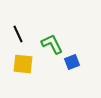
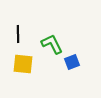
black line: rotated 24 degrees clockwise
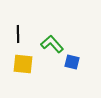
green L-shape: rotated 15 degrees counterclockwise
blue square: rotated 35 degrees clockwise
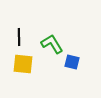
black line: moved 1 px right, 3 px down
green L-shape: rotated 10 degrees clockwise
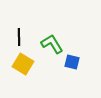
yellow square: rotated 25 degrees clockwise
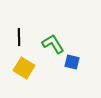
green L-shape: moved 1 px right
yellow square: moved 1 px right, 4 px down
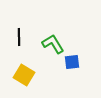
blue square: rotated 21 degrees counterclockwise
yellow square: moved 7 px down
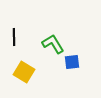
black line: moved 5 px left
yellow square: moved 3 px up
